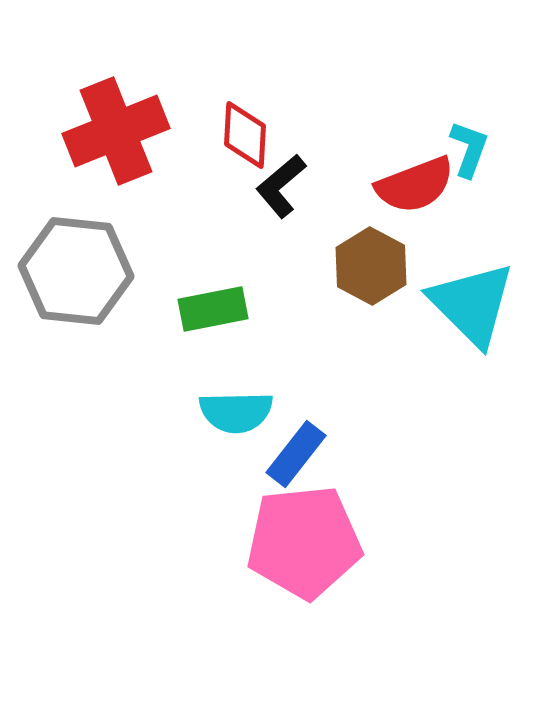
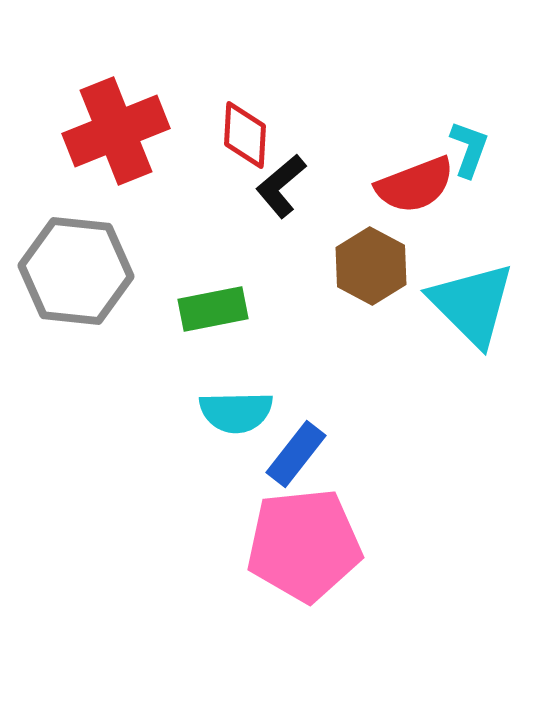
pink pentagon: moved 3 px down
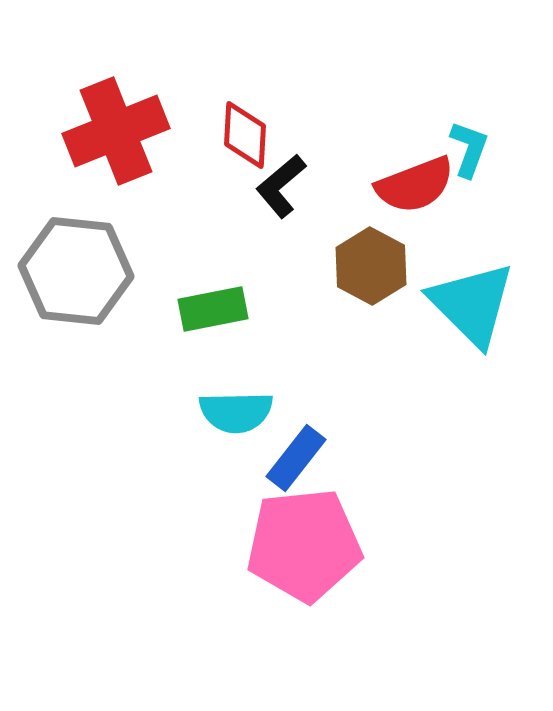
blue rectangle: moved 4 px down
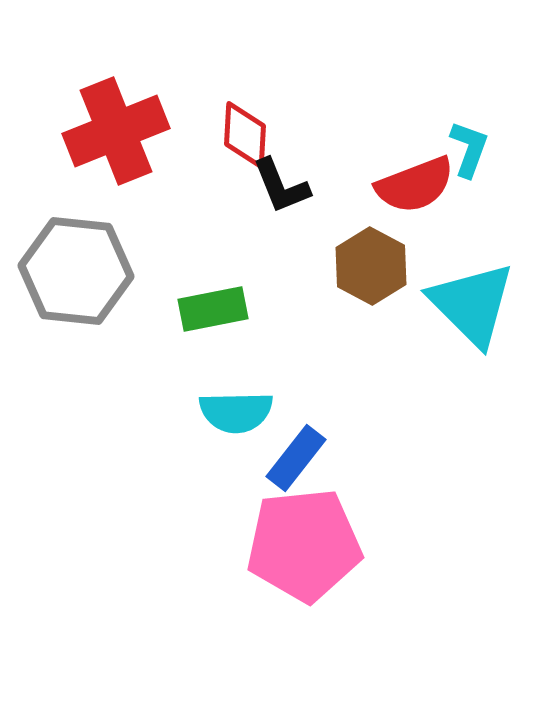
black L-shape: rotated 72 degrees counterclockwise
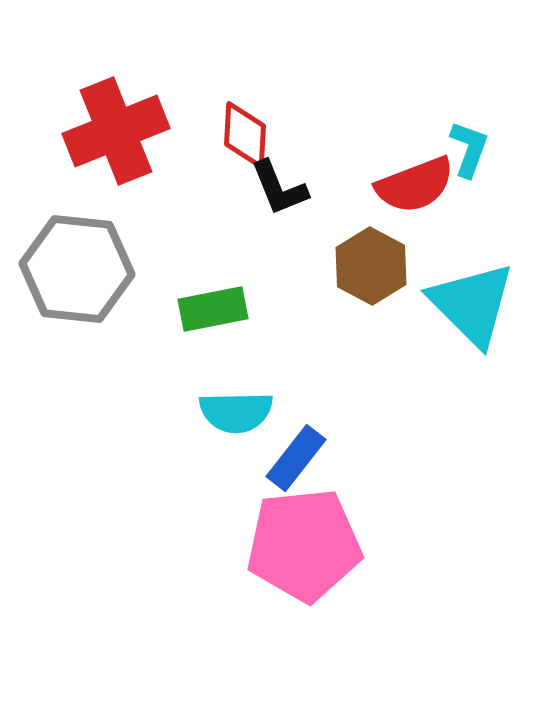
black L-shape: moved 2 px left, 2 px down
gray hexagon: moved 1 px right, 2 px up
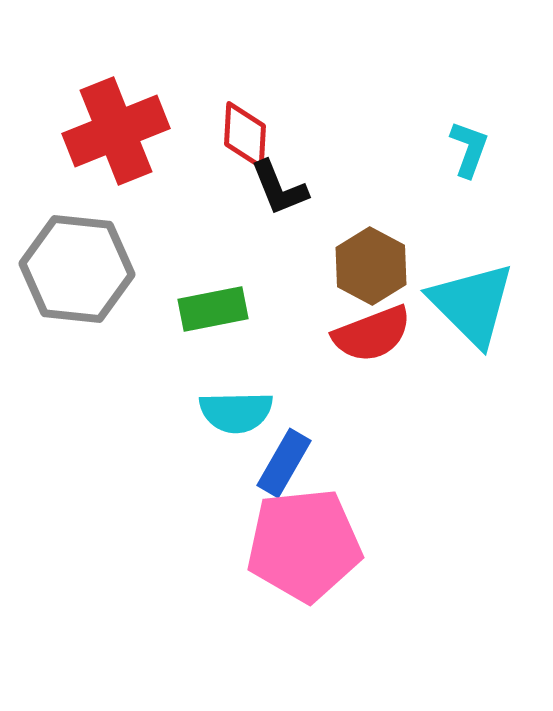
red semicircle: moved 43 px left, 149 px down
blue rectangle: moved 12 px left, 5 px down; rotated 8 degrees counterclockwise
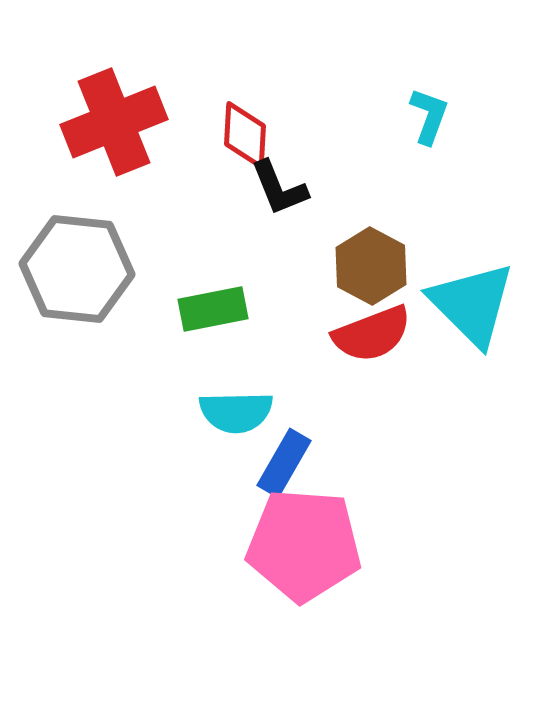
red cross: moved 2 px left, 9 px up
cyan L-shape: moved 40 px left, 33 px up
pink pentagon: rotated 10 degrees clockwise
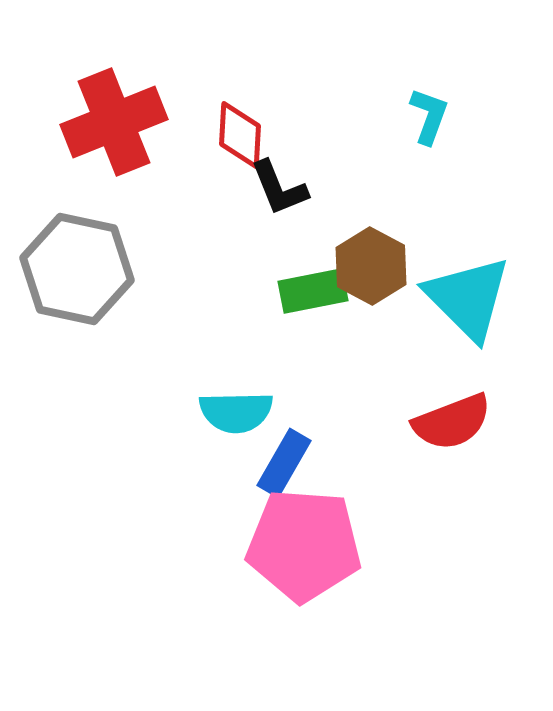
red diamond: moved 5 px left
gray hexagon: rotated 6 degrees clockwise
cyan triangle: moved 4 px left, 6 px up
green rectangle: moved 100 px right, 18 px up
red semicircle: moved 80 px right, 88 px down
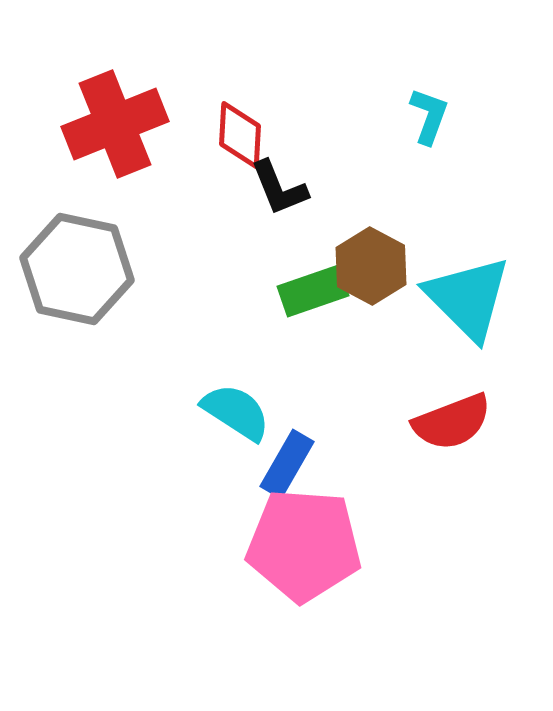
red cross: moved 1 px right, 2 px down
green rectangle: rotated 8 degrees counterclockwise
cyan semicircle: rotated 146 degrees counterclockwise
blue rectangle: moved 3 px right, 1 px down
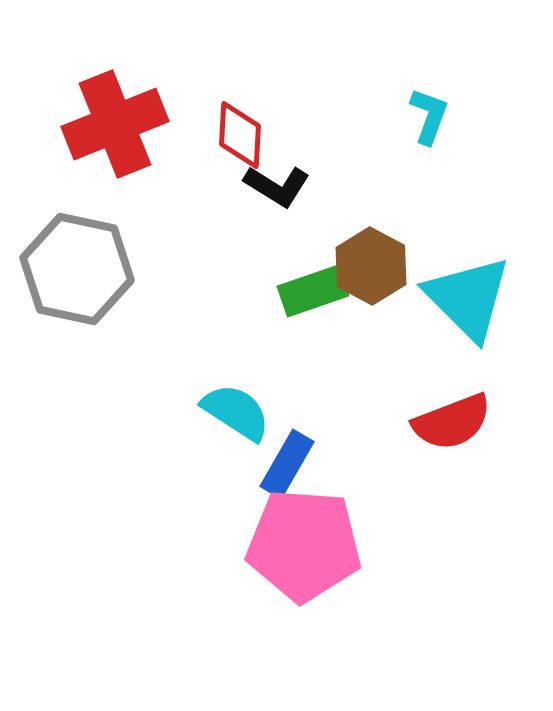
black L-shape: moved 2 px left, 2 px up; rotated 36 degrees counterclockwise
